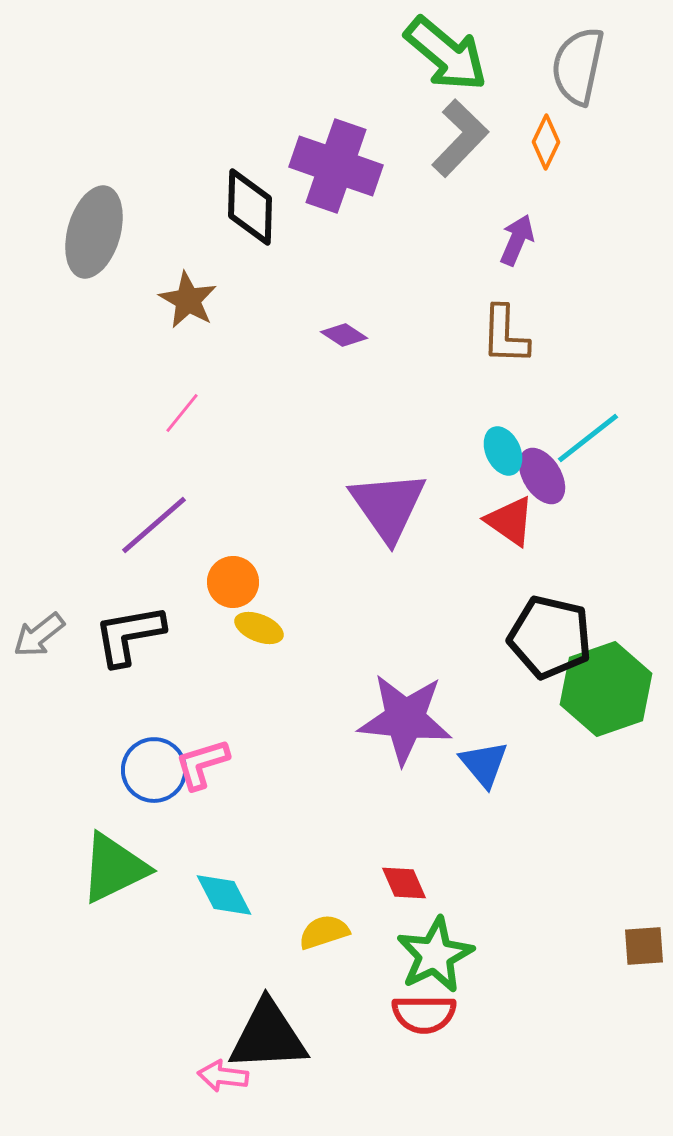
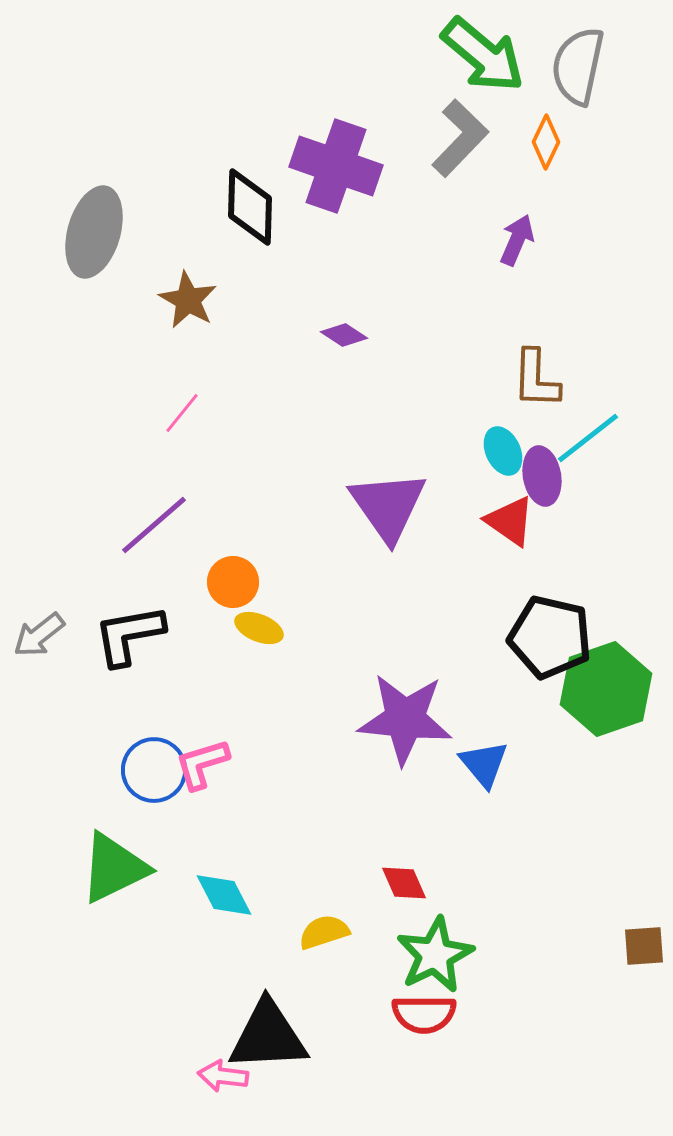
green arrow: moved 37 px right, 1 px down
brown L-shape: moved 31 px right, 44 px down
purple ellipse: rotated 22 degrees clockwise
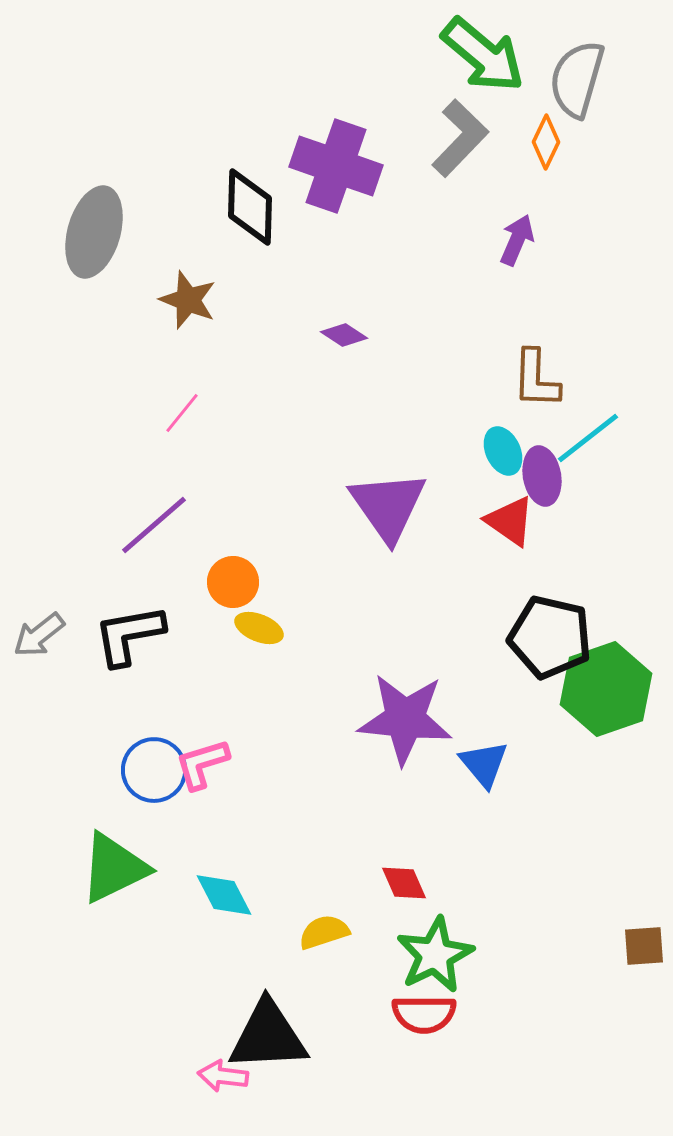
gray semicircle: moved 1 px left, 13 px down; rotated 4 degrees clockwise
brown star: rotated 8 degrees counterclockwise
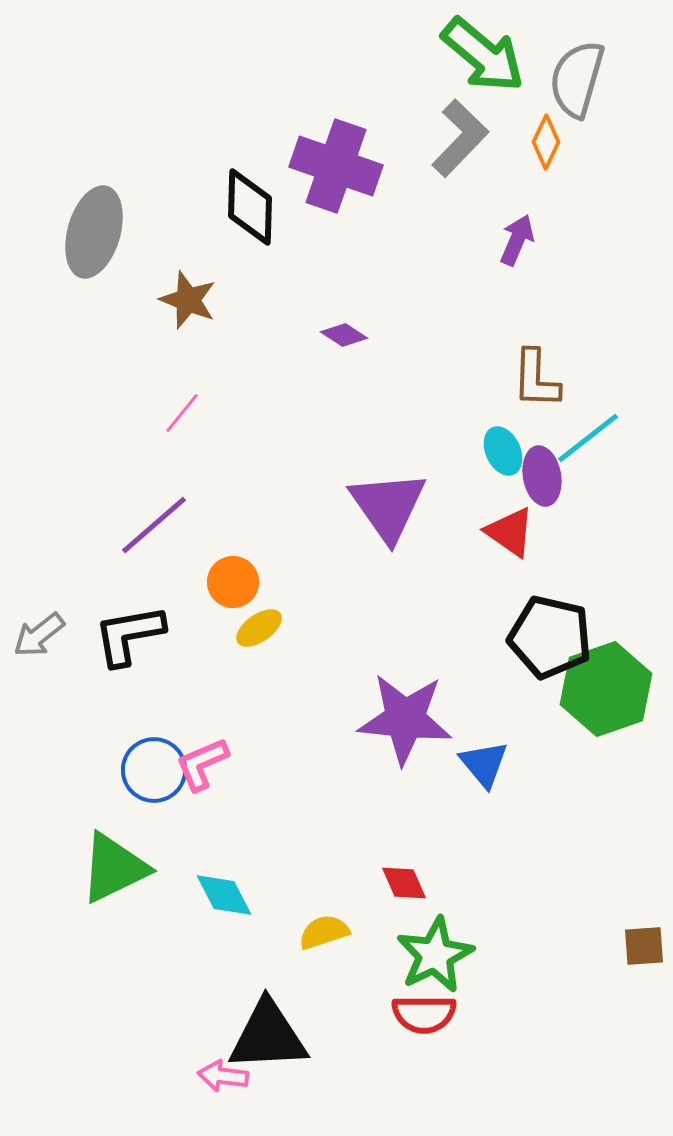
red triangle: moved 11 px down
yellow ellipse: rotated 57 degrees counterclockwise
pink L-shape: rotated 6 degrees counterclockwise
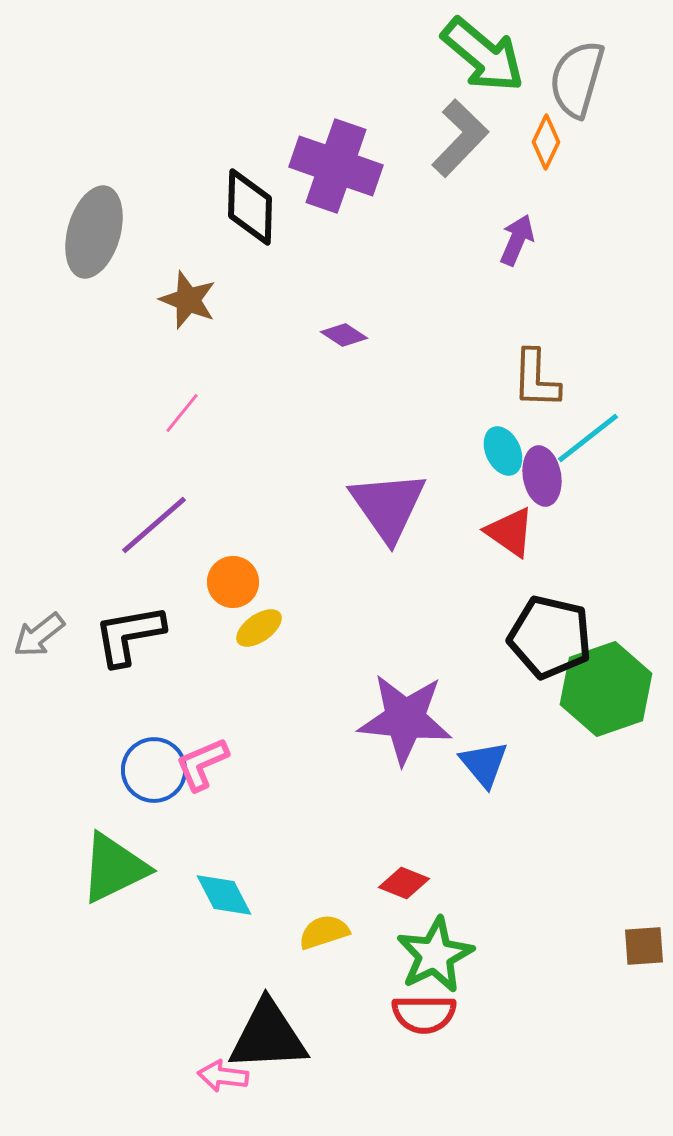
red diamond: rotated 45 degrees counterclockwise
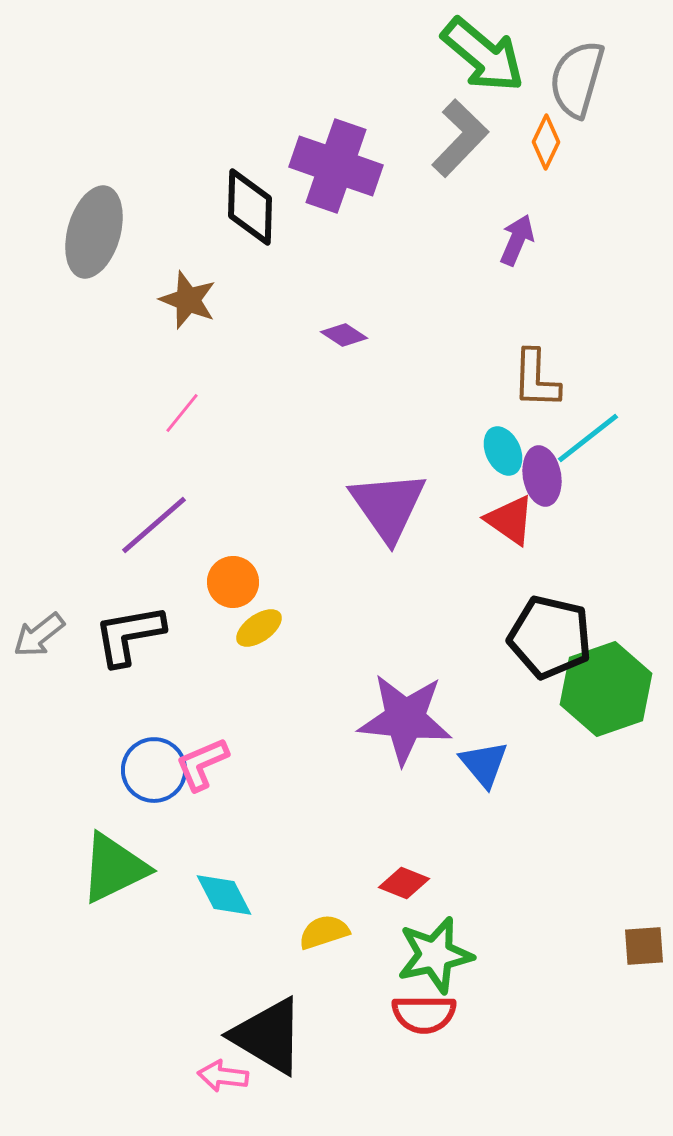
red triangle: moved 12 px up
green star: rotated 14 degrees clockwise
black triangle: rotated 34 degrees clockwise
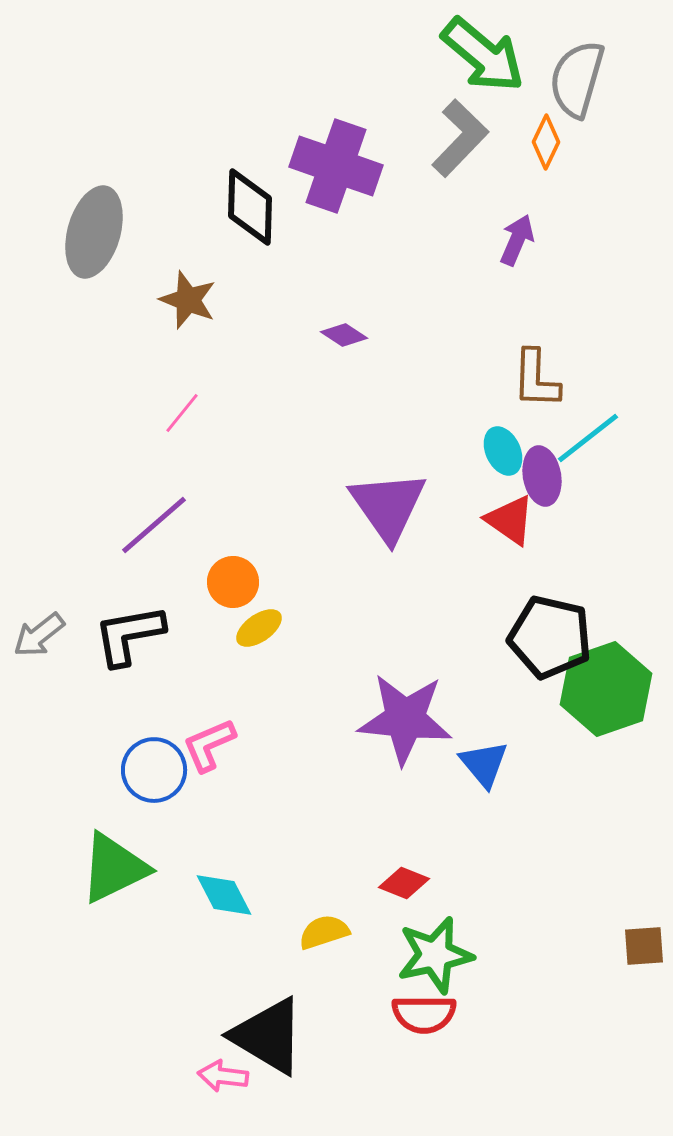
pink L-shape: moved 7 px right, 19 px up
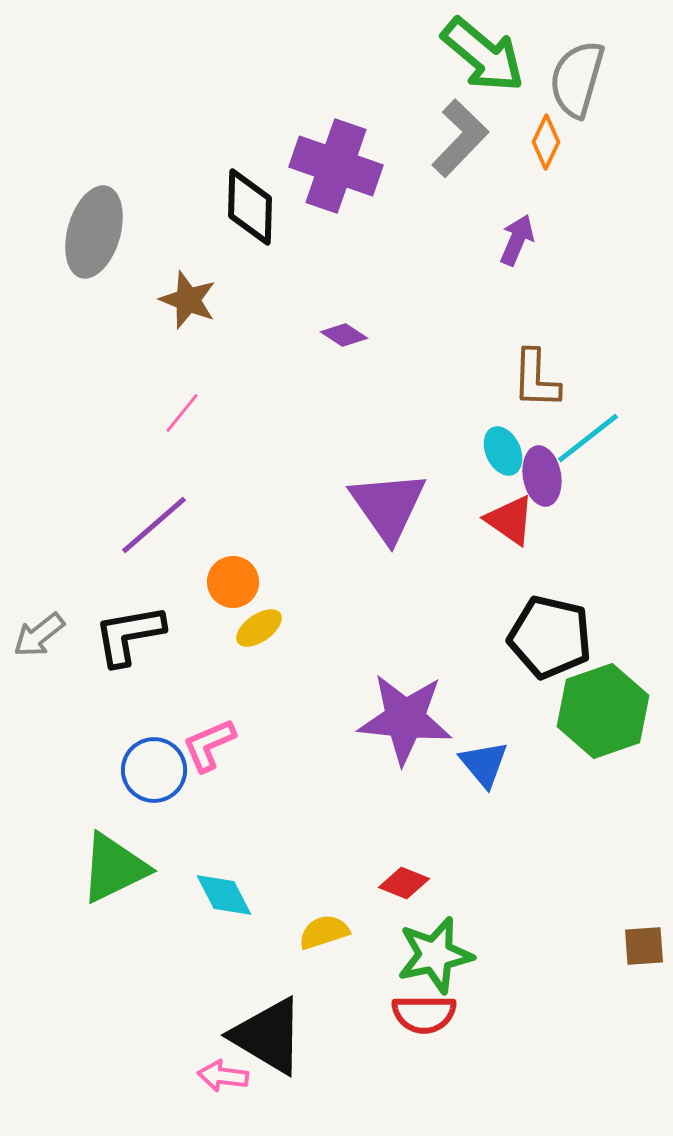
green hexagon: moved 3 px left, 22 px down
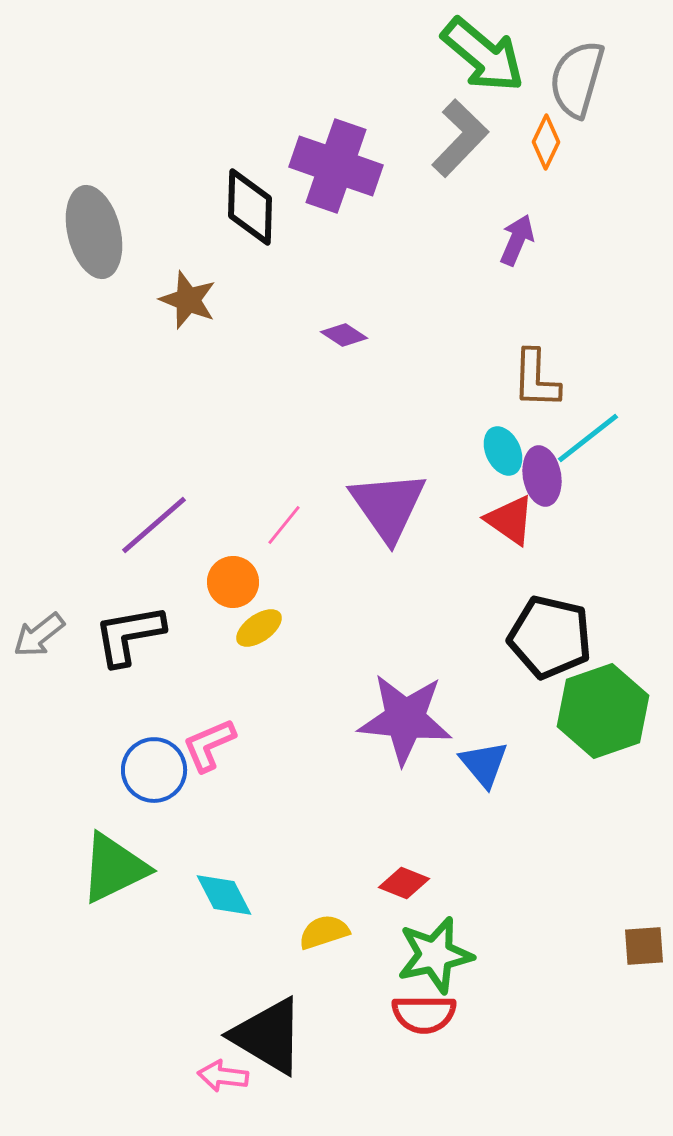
gray ellipse: rotated 30 degrees counterclockwise
pink line: moved 102 px right, 112 px down
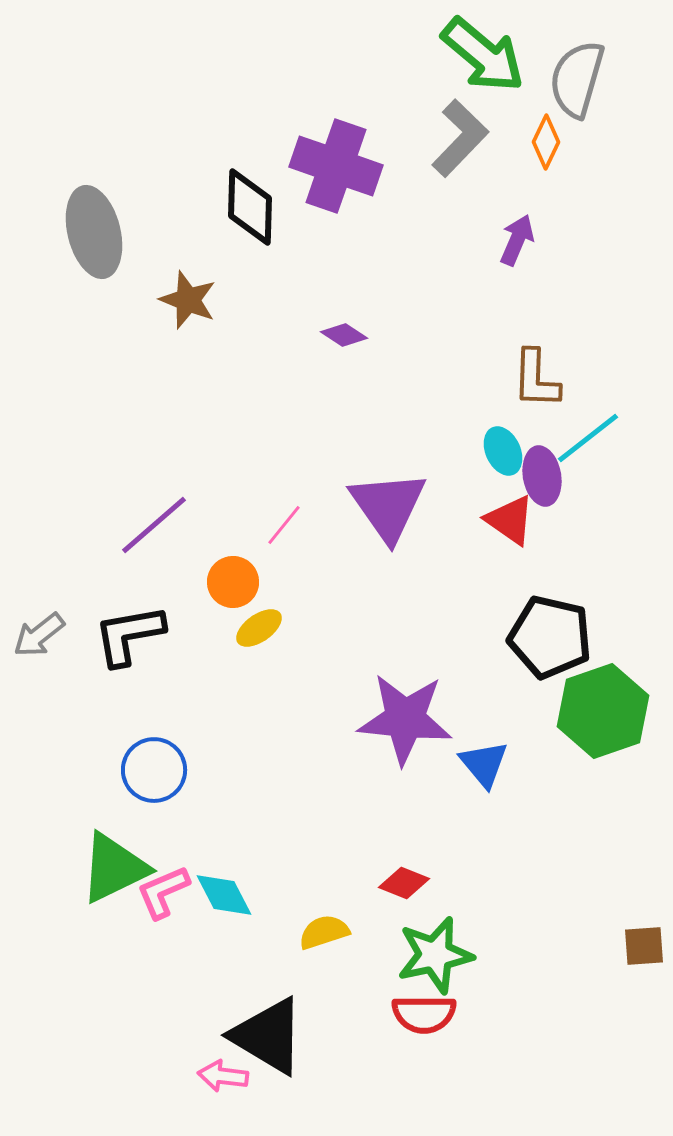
pink L-shape: moved 46 px left, 147 px down
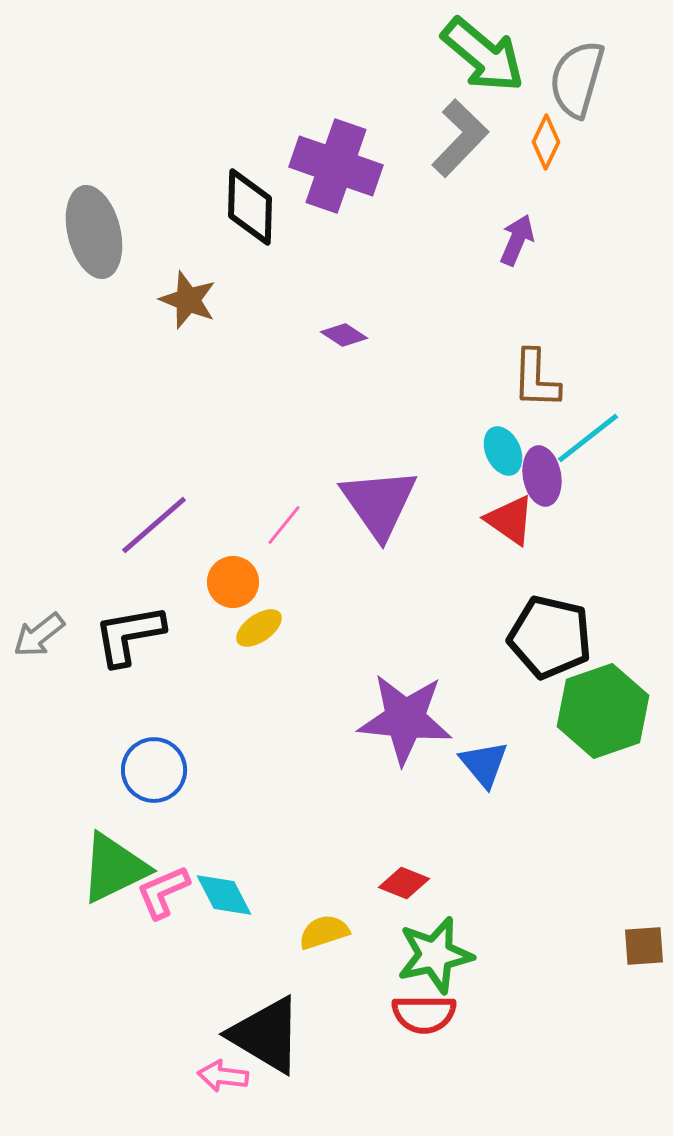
purple triangle: moved 9 px left, 3 px up
black triangle: moved 2 px left, 1 px up
